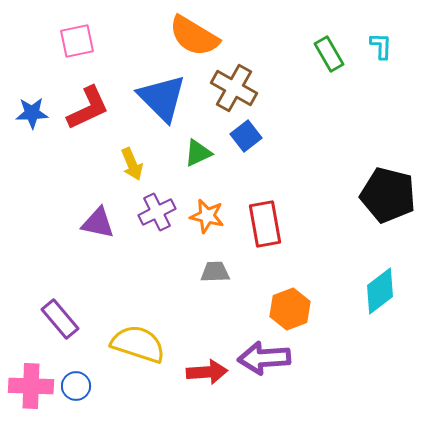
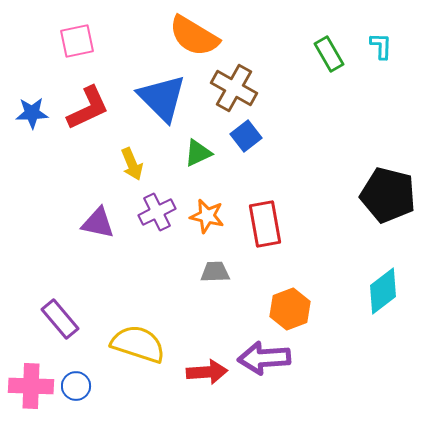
cyan diamond: moved 3 px right
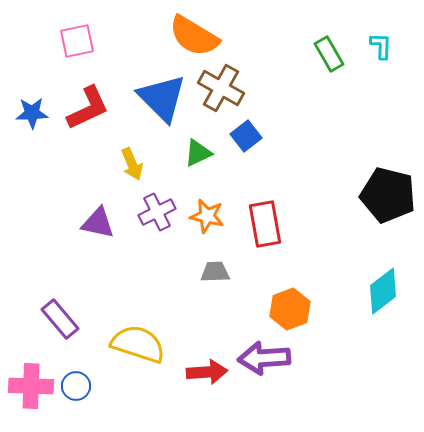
brown cross: moved 13 px left
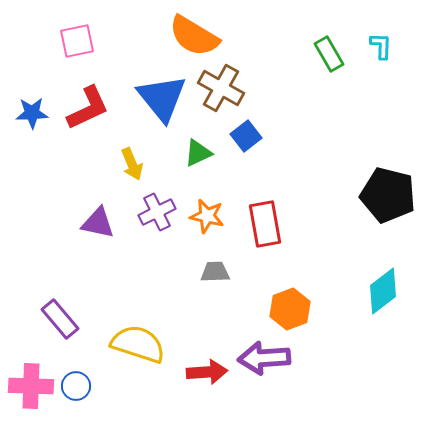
blue triangle: rotated 6 degrees clockwise
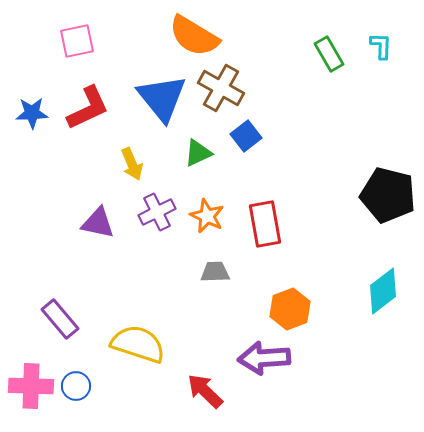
orange star: rotated 12 degrees clockwise
red arrow: moved 2 px left, 19 px down; rotated 132 degrees counterclockwise
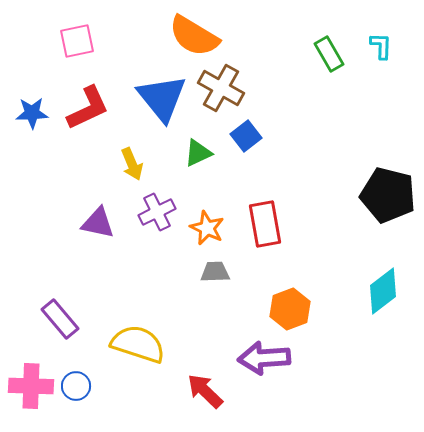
orange star: moved 12 px down
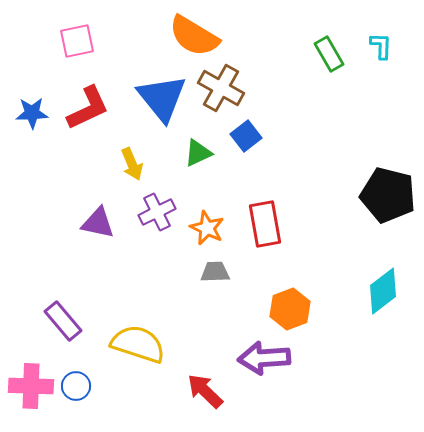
purple rectangle: moved 3 px right, 2 px down
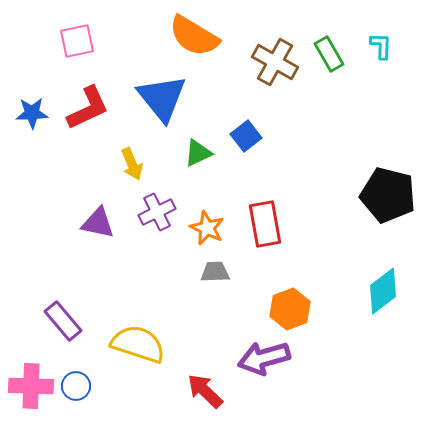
brown cross: moved 54 px right, 26 px up
purple arrow: rotated 12 degrees counterclockwise
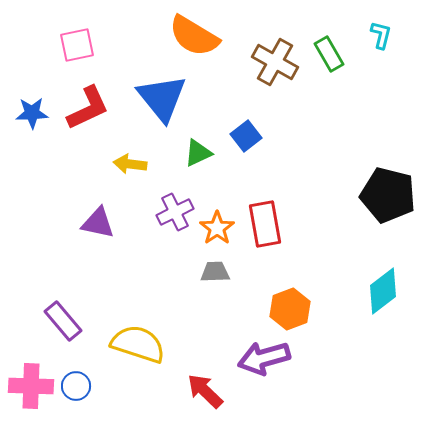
pink square: moved 4 px down
cyan L-shape: moved 11 px up; rotated 12 degrees clockwise
yellow arrow: moved 2 px left; rotated 120 degrees clockwise
purple cross: moved 18 px right
orange star: moved 10 px right; rotated 12 degrees clockwise
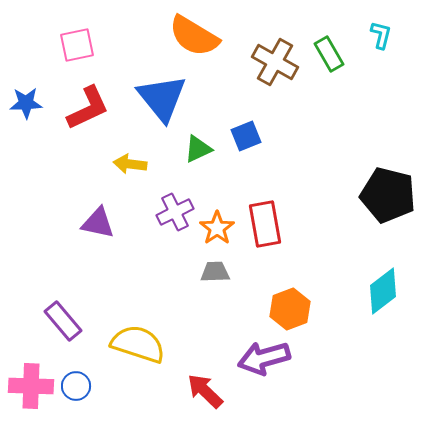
blue star: moved 6 px left, 10 px up
blue square: rotated 16 degrees clockwise
green triangle: moved 4 px up
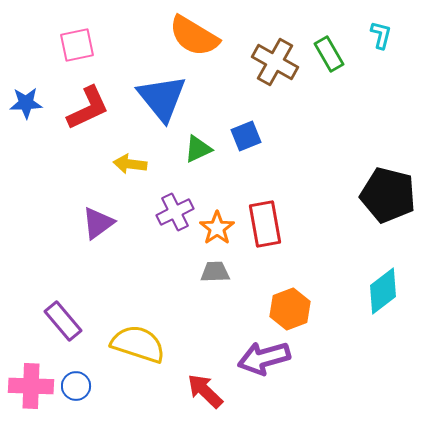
purple triangle: rotated 48 degrees counterclockwise
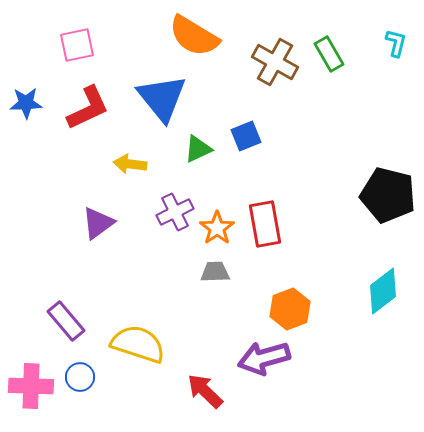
cyan L-shape: moved 15 px right, 8 px down
purple rectangle: moved 3 px right
blue circle: moved 4 px right, 9 px up
